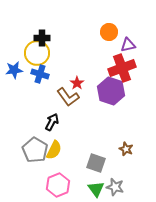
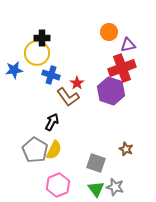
blue cross: moved 11 px right, 1 px down
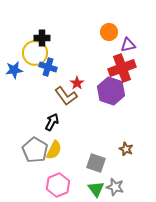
yellow circle: moved 2 px left
blue cross: moved 3 px left, 8 px up
brown L-shape: moved 2 px left, 1 px up
